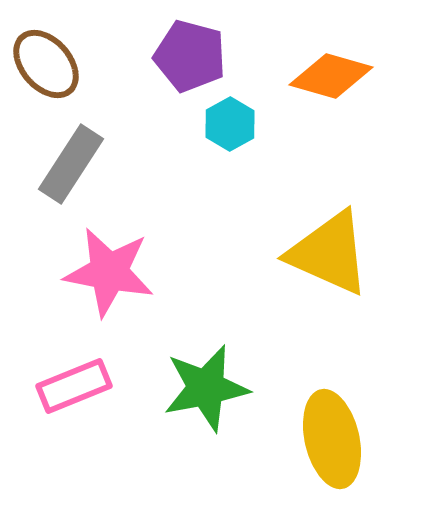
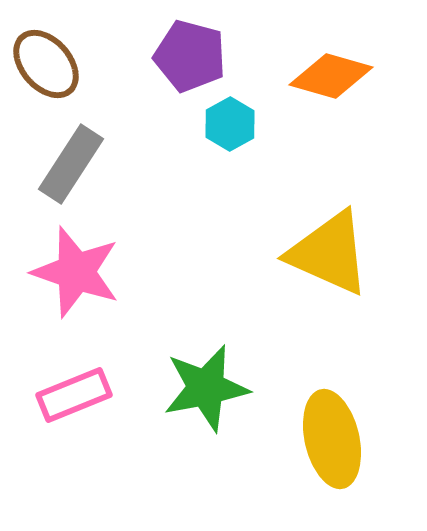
pink star: moved 33 px left; rotated 8 degrees clockwise
pink rectangle: moved 9 px down
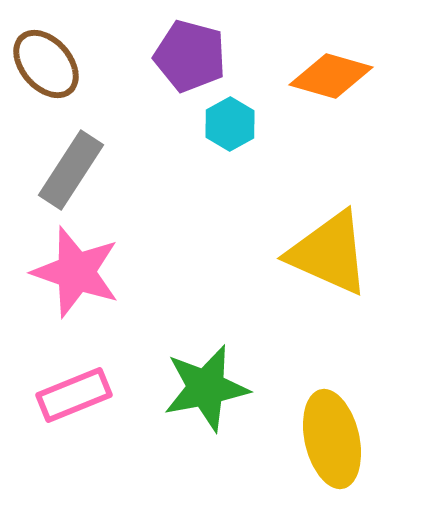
gray rectangle: moved 6 px down
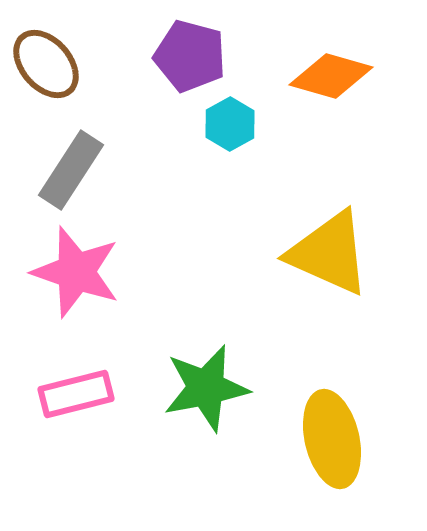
pink rectangle: moved 2 px right, 1 px up; rotated 8 degrees clockwise
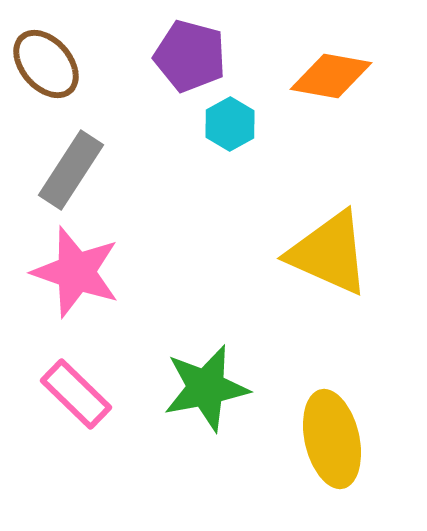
orange diamond: rotated 6 degrees counterclockwise
pink rectangle: rotated 58 degrees clockwise
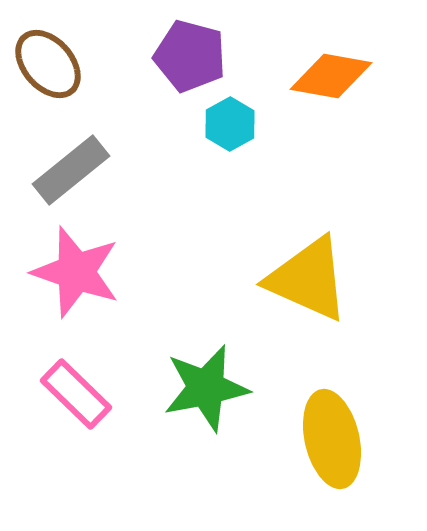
brown ellipse: moved 2 px right
gray rectangle: rotated 18 degrees clockwise
yellow triangle: moved 21 px left, 26 px down
